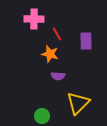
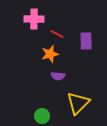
red line: rotated 32 degrees counterclockwise
orange star: rotated 30 degrees counterclockwise
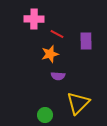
green circle: moved 3 px right, 1 px up
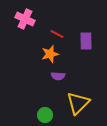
pink cross: moved 9 px left; rotated 24 degrees clockwise
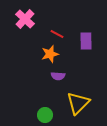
pink cross: rotated 18 degrees clockwise
